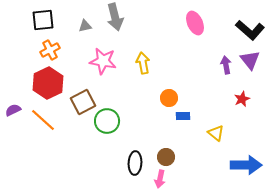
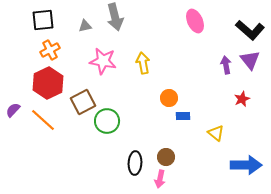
pink ellipse: moved 2 px up
purple semicircle: rotated 21 degrees counterclockwise
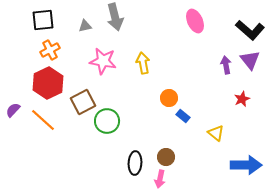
blue rectangle: rotated 40 degrees clockwise
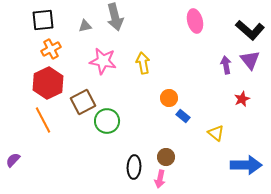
pink ellipse: rotated 10 degrees clockwise
orange cross: moved 1 px right, 1 px up
purple semicircle: moved 50 px down
orange line: rotated 20 degrees clockwise
black ellipse: moved 1 px left, 4 px down
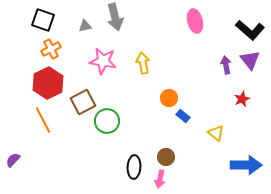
black square: rotated 25 degrees clockwise
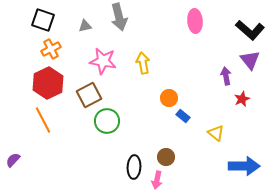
gray arrow: moved 4 px right
pink ellipse: rotated 10 degrees clockwise
purple arrow: moved 11 px down
brown square: moved 6 px right, 7 px up
blue arrow: moved 2 px left, 1 px down
pink arrow: moved 3 px left, 1 px down
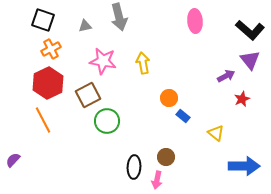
purple arrow: rotated 72 degrees clockwise
brown square: moved 1 px left
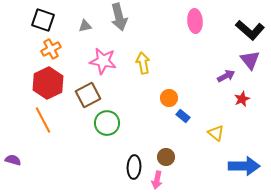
green circle: moved 2 px down
purple semicircle: rotated 63 degrees clockwise
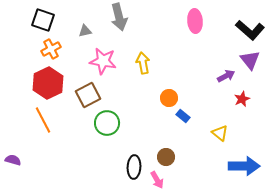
gray triangle: moved 5 px down
yellow triangle: moved 4 px right
pink arrow: rotated 42 degrees counterclockwise
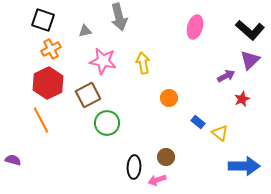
pink ellipse: moved 6 px down; rotated 20 degrees clockwise
purple triangle: rotated 25 degrees clockwise
blue rectangle: moved 15 px right, 6 px down
orange line: moved 2 px left
pink arrow: rotated 102 degrees clockwise
